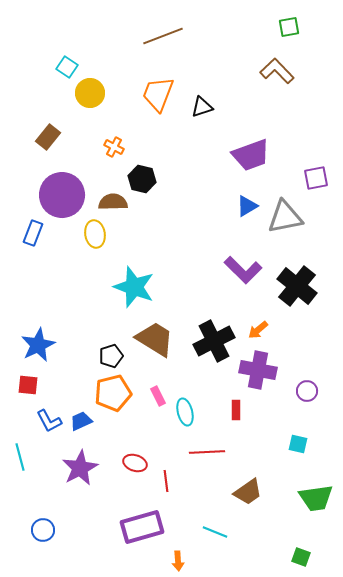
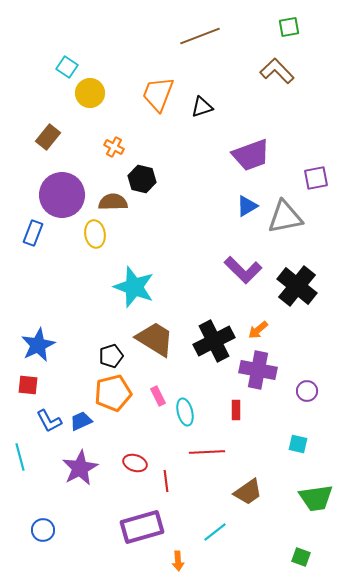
brown line at (163, 36): moved 37 px right
cyan line at (215, 532): rotated 60 degrees counterclockwise
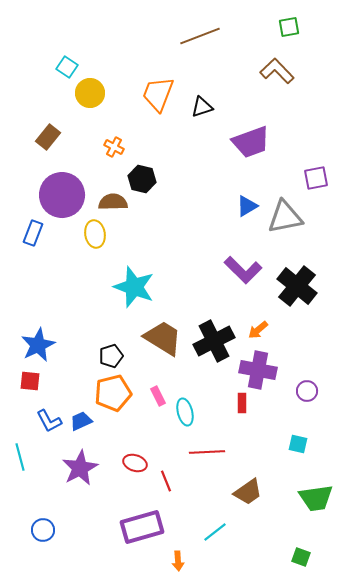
purple trapezoid at (251, 155): moved 13 px up
brown trapezoid at (155, 339): moved 8 px right, 1 px up
red square at (28, 385): moved 2 px right, 4 px up
red rectangle at (236, 410): moved 6 px right, 7 px up
red line at (166, 481): rotated 15 degrees counterclockwise
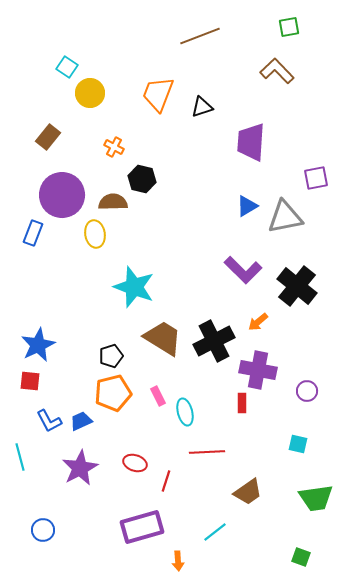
purple trapezoid at (251, 142): rotated 114 degrees clockwise
orange arrow at (258, 330): moved 8 px up
red line at (166, 481): rotated 40 degrees clockwise
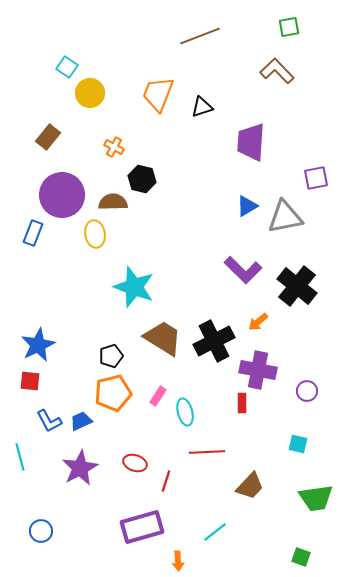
pink rectangle at (158, 396): rotated 60 degrees clockwise
brown trapezoid at (248, 492): moved 2 px right, 6 px up; rotated 12 degrees counterclockwise
blue circle at (43, 530): moved 2 px left, 1 px down
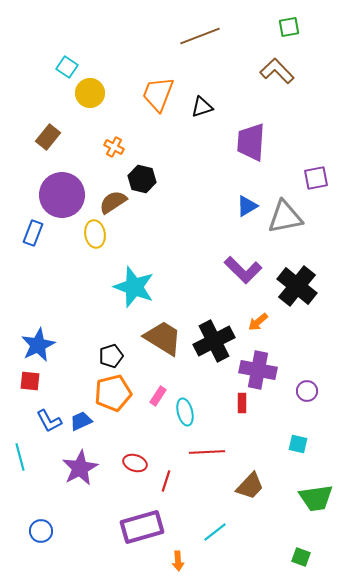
brown semicircle at (113, 202): rotated 32 degrees counterclockwise
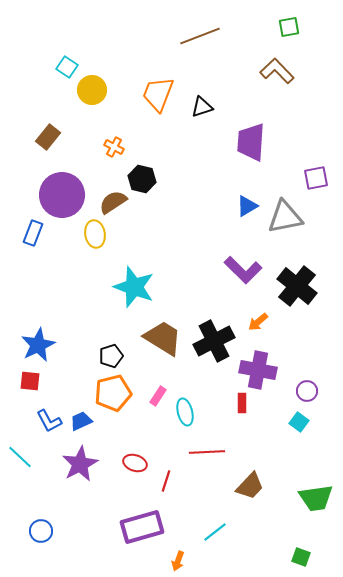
yellow circle at (90, 93): moved 2 px right, 3 px up
cyan square at (298, 444): moved 1 px right, 22 px up; rotated 24 degrees clockwise
cyan line at (20, 457): rotated 32 degrees counterclockwise
purple star at (80, 468): moved 4 px up
orange arrow at (178, 561): rotated 24 degrees clockwise
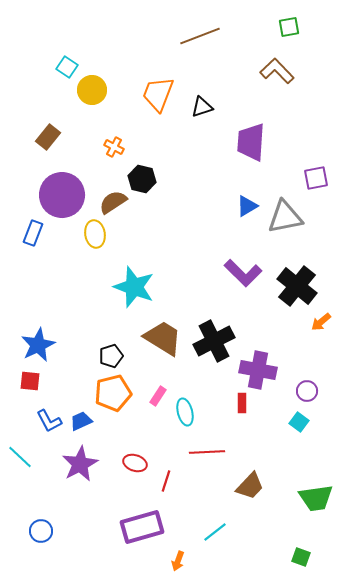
purple L-shape at (243, 270): moved 3 px down
orange arrow at (258, 322): moved 63 px right
